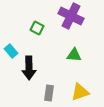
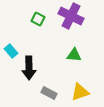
green square: moved 1 px right, 9 px up
gray rectangle: rotated 70 degrees counterclockwise
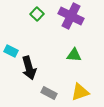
green square: moved 1 px left, 5 px up; rotated 16 degrees clockwise
cyan rectangle: rotated 24 degrees counterclockwise
black arrow: rotated 15 degrees counterclockwise
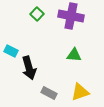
purple cross: rotated 15 degrees counterclockwise
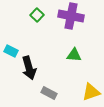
green square: moved 1 px down
yellow triangle: moved 11 px right
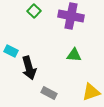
green square: moved 3 px left, 4 px up
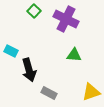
purple cross: moved 5 px left, 3 px down; rotated 15 degrees clockwise
black arrow: moved 2 px down
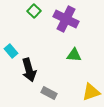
cyan rectangle: rotated 24 degrees clockwise
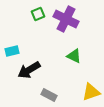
green square: moved 4 px right, 3 px down; rotated 24 degrees clockwise
cyan rectangle: moved 1 px right; rotated 64 degrees counterclockwise
green triangle: moved 1 px down; rotated 21 degrees clockwise
black arrow: rotated 75 degrees clockwise
gray rectangle: moved 2 px down
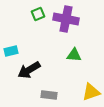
purple cross: rotated 15 degrees counterclockwise
cyan rectangle: moved 1 px left
green triangle: moved 1 px up; rotated 21 degrees counterclockwise
gray rectangle: rotated 21 degrees counterclockwise
